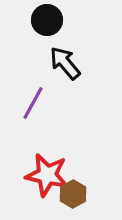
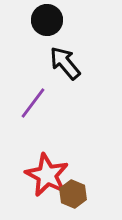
purple line: rotated 8 degrees clockwise
red star: rotated 15 degrees clockwise
brown hexagon: rotated 8 degrees counterclockwise
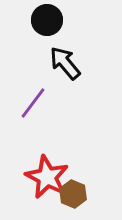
red star: moved 2 px down
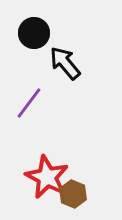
black circle: moved 13 px left, 13 px down
purple line: moved 4 px left
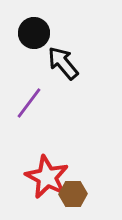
black arrow: moved 2 px left
brown hexagon: rotated 24 degrees counterclockwise
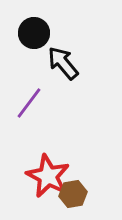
red star: moved 1 px right, 1 px up
brown hexagon: rotated 8 degrees counterclockwise
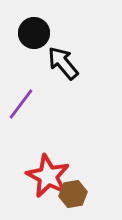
purple line: moved 8 px left, 1 px down
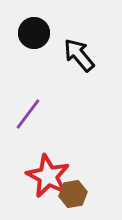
black arrow: moved 16 px right, 8 px up
purple line: moved 7 px right, 10 px down
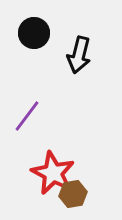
black arrow: rotated 126 degrees counterclockwise
purple line: moved 1 px left, 2 px down
red star: moved 5 px right, 3 px up
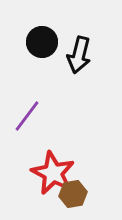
black circle: moved 8 px right, 9 px down
